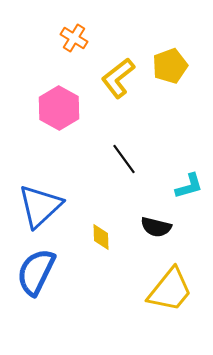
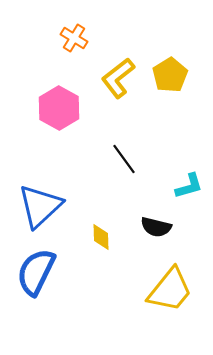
yellow pentagon: moved 9 px down; rotated 12 degrees counterclockwise
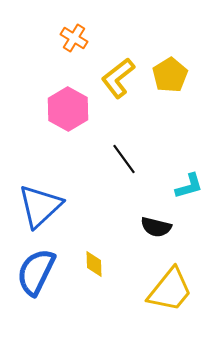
pink hexagon: moved 9 px right, 1 px down
yellow diamond: moved 7 px left, 27 px down
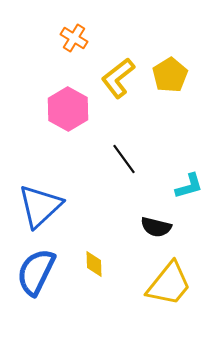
yellow trapezoid: moved 1 px left, 6 px up
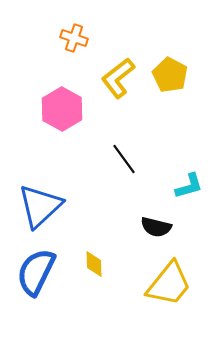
orange cross: rotated 12 degrees counterclockwise
yellow pentagon: rotated 12 degrees counterclockwise
pink hexagon: moved 6 px left
